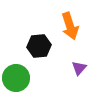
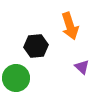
black hexagon: moved 3 px left
purple triangle: moved 3 px right, 1 px up; rotated 28 degrees counterclockwise
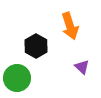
black hexagon: rotated 25 degrees counterclockwise
green circle: moved 1 px right
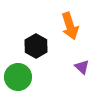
green circle: moved 1 px right, 1 px up
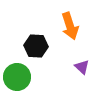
black hexagon: rotated 25 degrees counterclockwise
green circle: moved 1 px left
